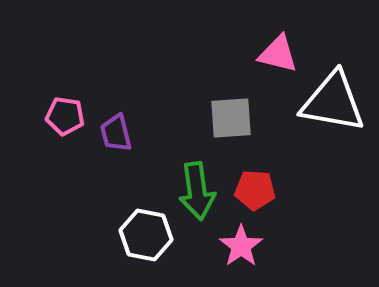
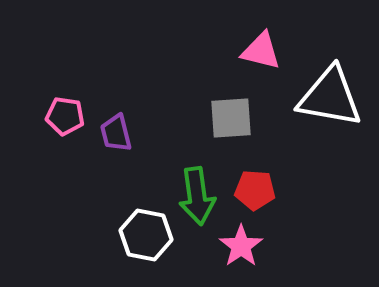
pink triangle: moved 17 px left, 3 px up
white triangle: moved 3 px left, 5 px up
green arrow: moved 5 px down
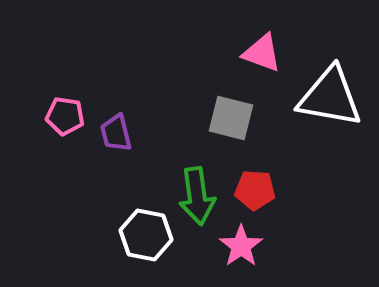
pink triangle: moved 1 px right, 2 px down; rotated 6 degrees clockwise
gray square: rotated 18 degrees clockwise
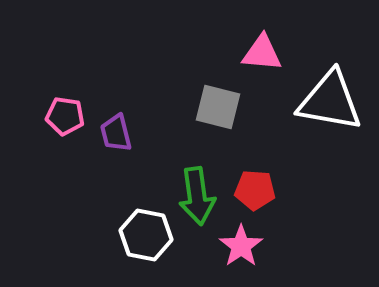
pink triangle: rotated 15 degrees counterclockwise
white triangle: moved 4 px down
gray square: moved 13 px left, 11 px up
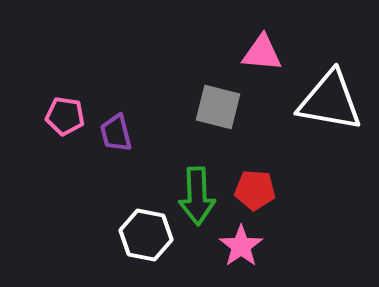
green arrow: rotated 6 degrees clockwise
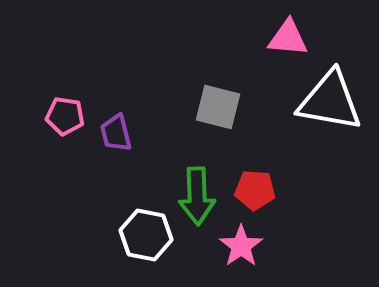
pink triangle: moved 26 px right, 15 px up
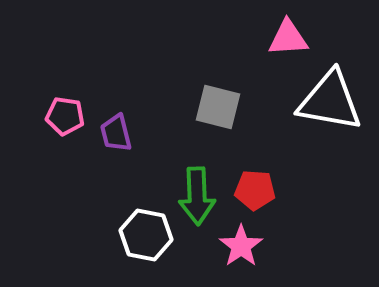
pink triangle: rotated 9 degrees counterclockwise
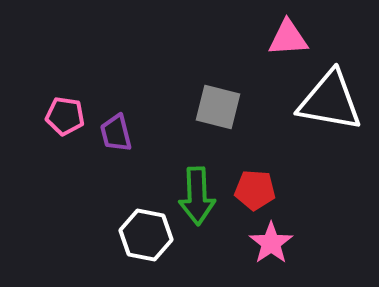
pink star: moved 30 px right, 3 px up
